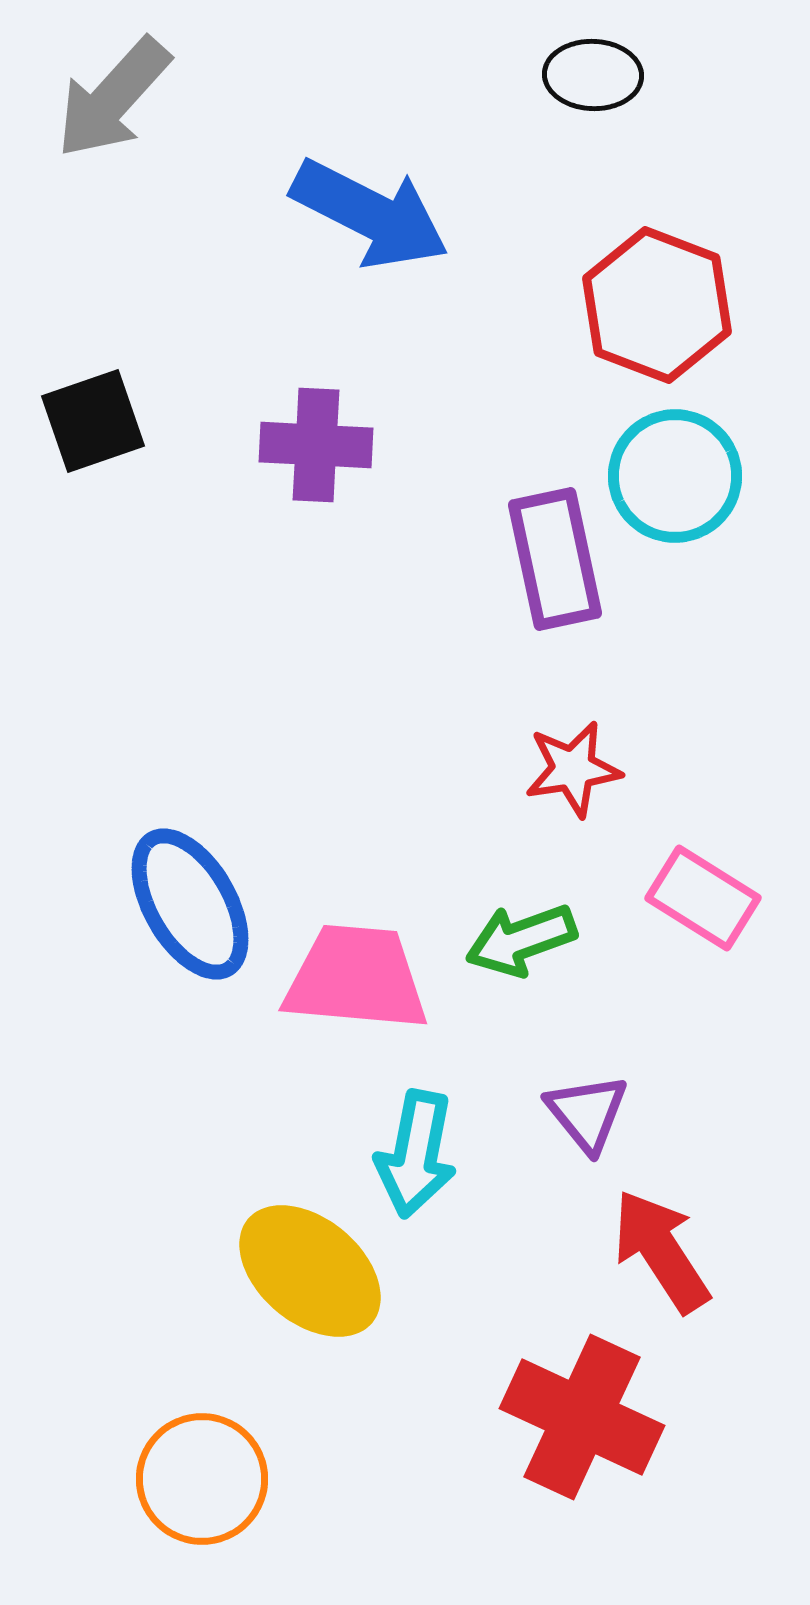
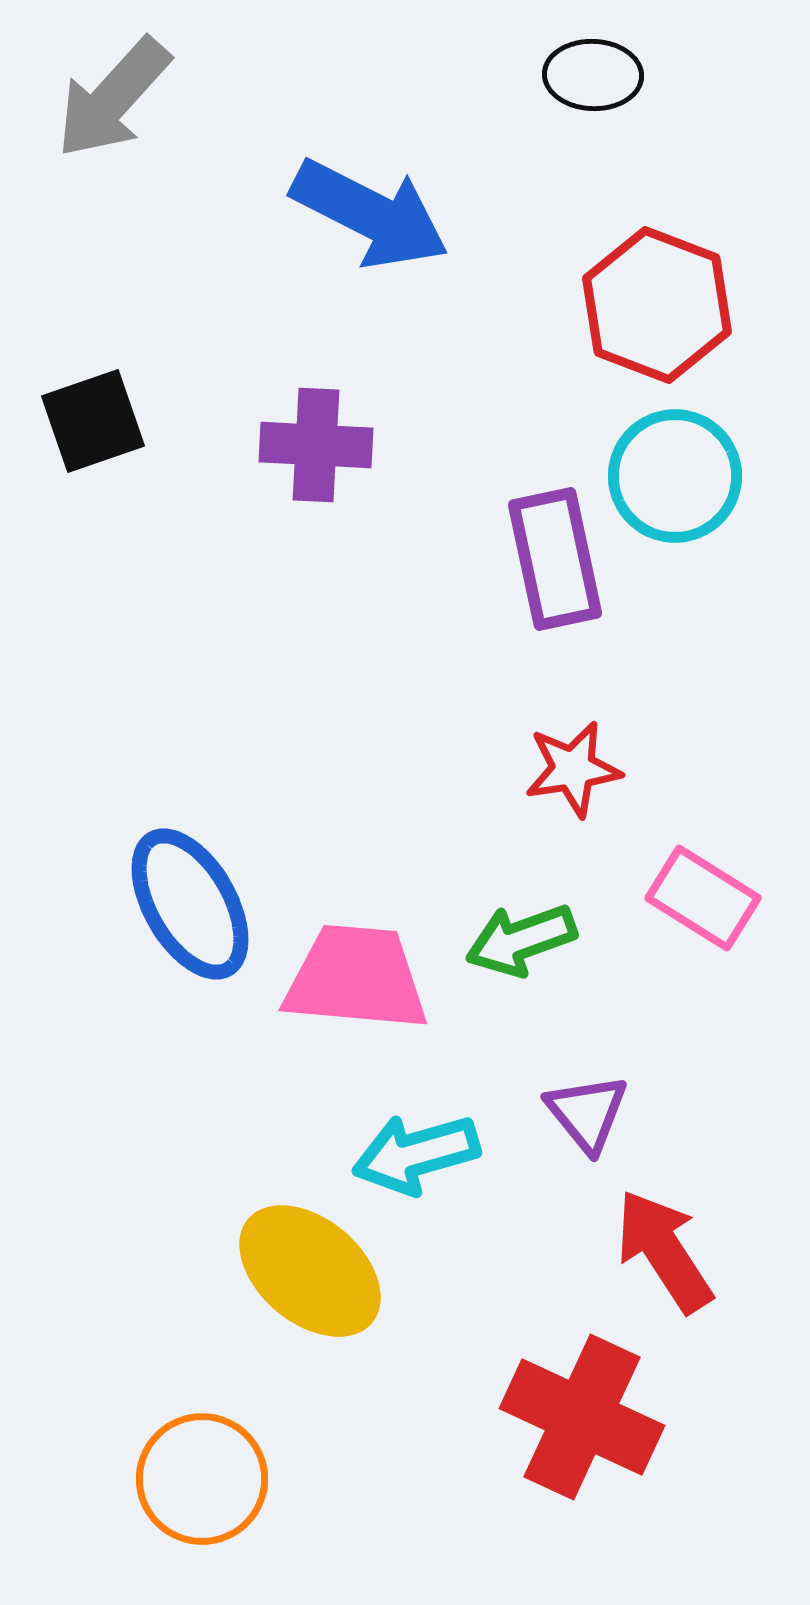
cyan arrow: rotated 63 degrees clockwise
red arrow: moved 3 px right
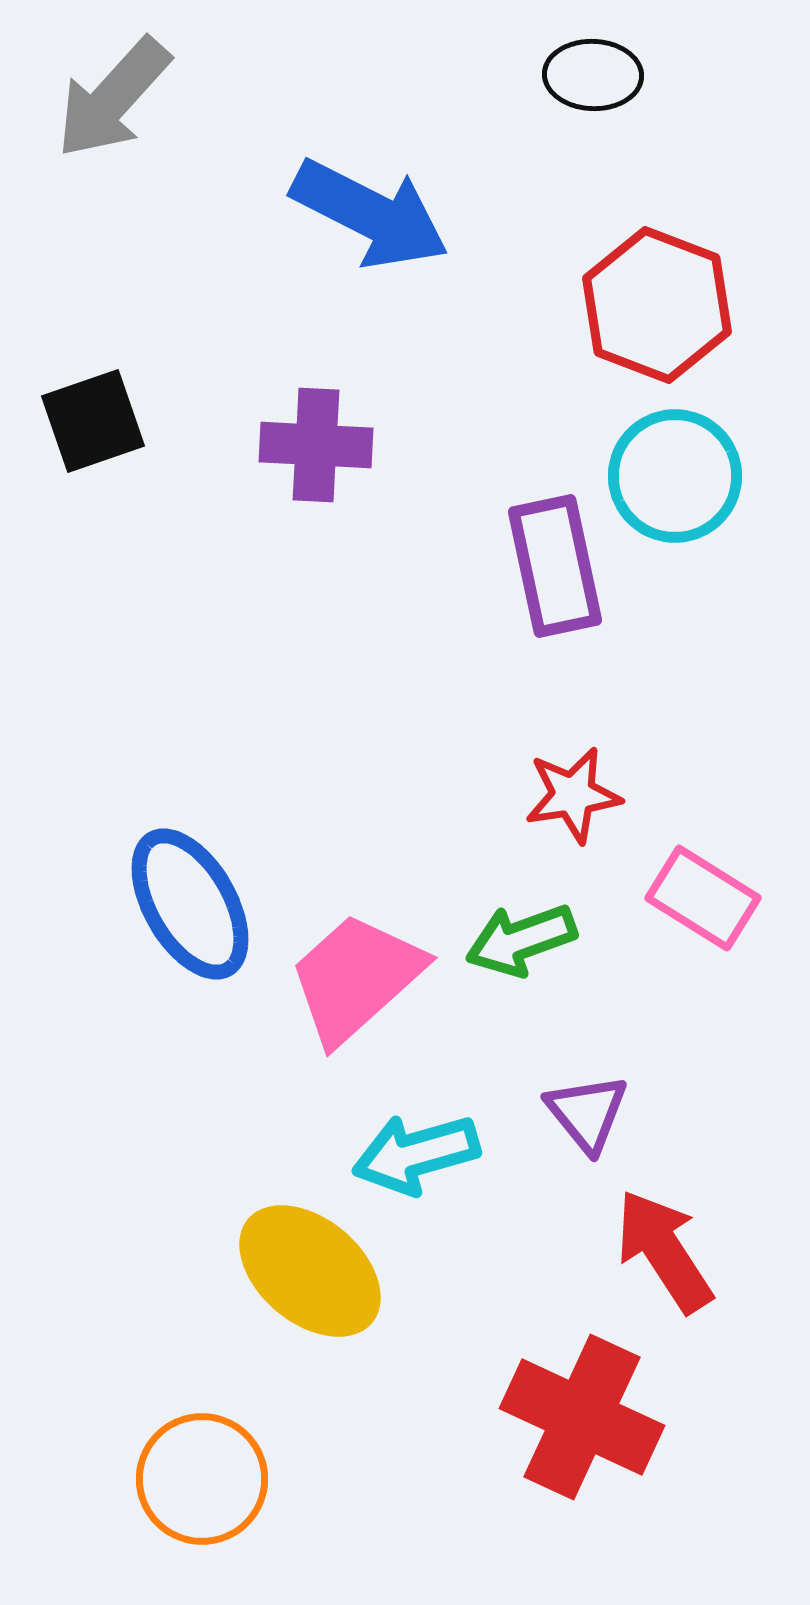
purple rectangle: moved 7 px down
red star: moved 26 px down
pink trapezoid: rotated 47 degrees counterclockwise
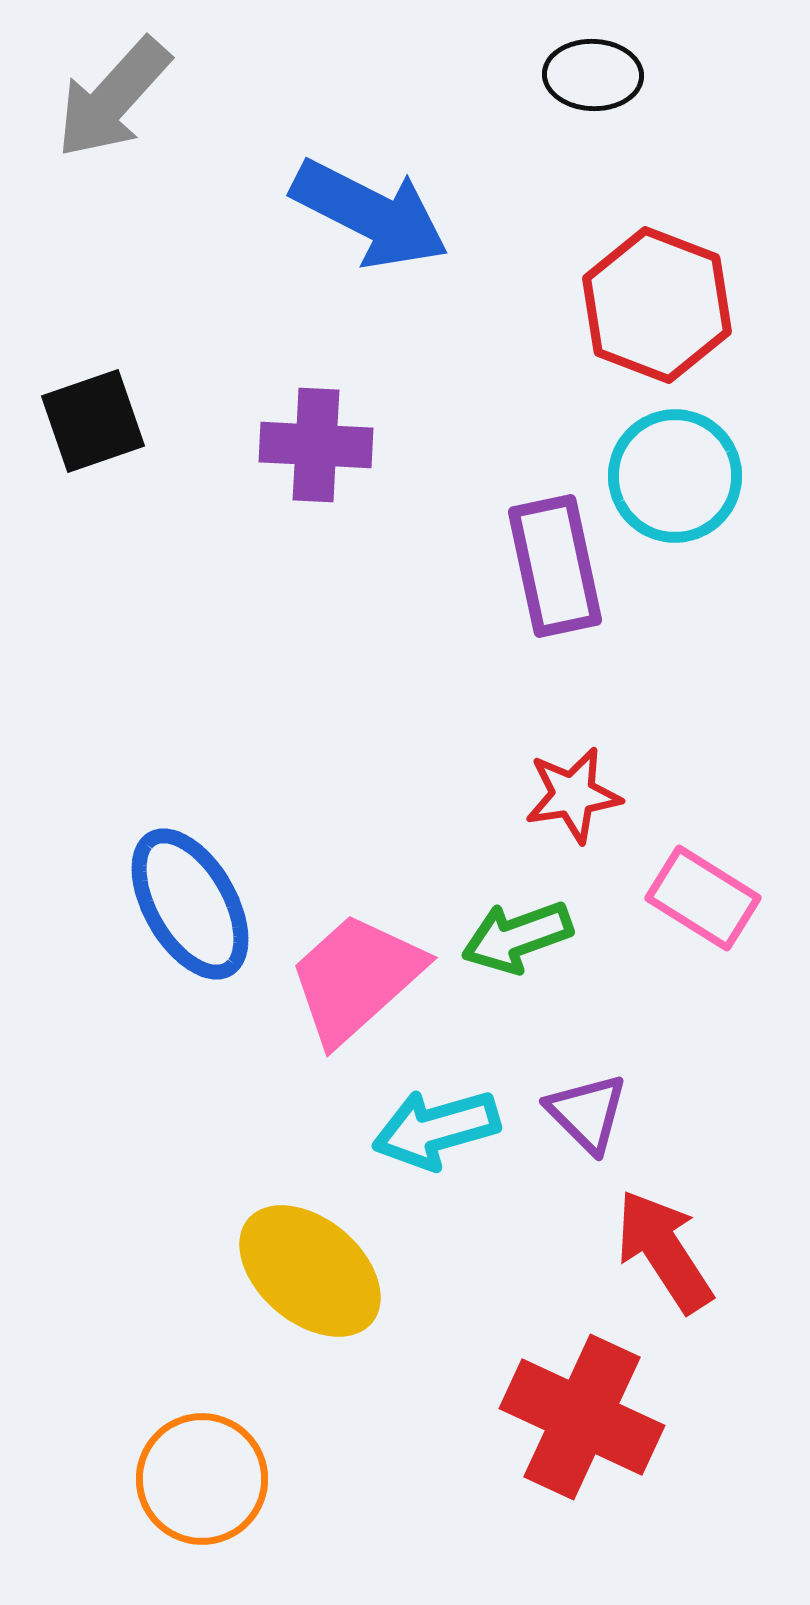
green arrow: moved 4 px left, 3 px up
purple triangle: rotated 6 degrees counterclockwise
cyan arrow: moved 20 px right, 25 px up
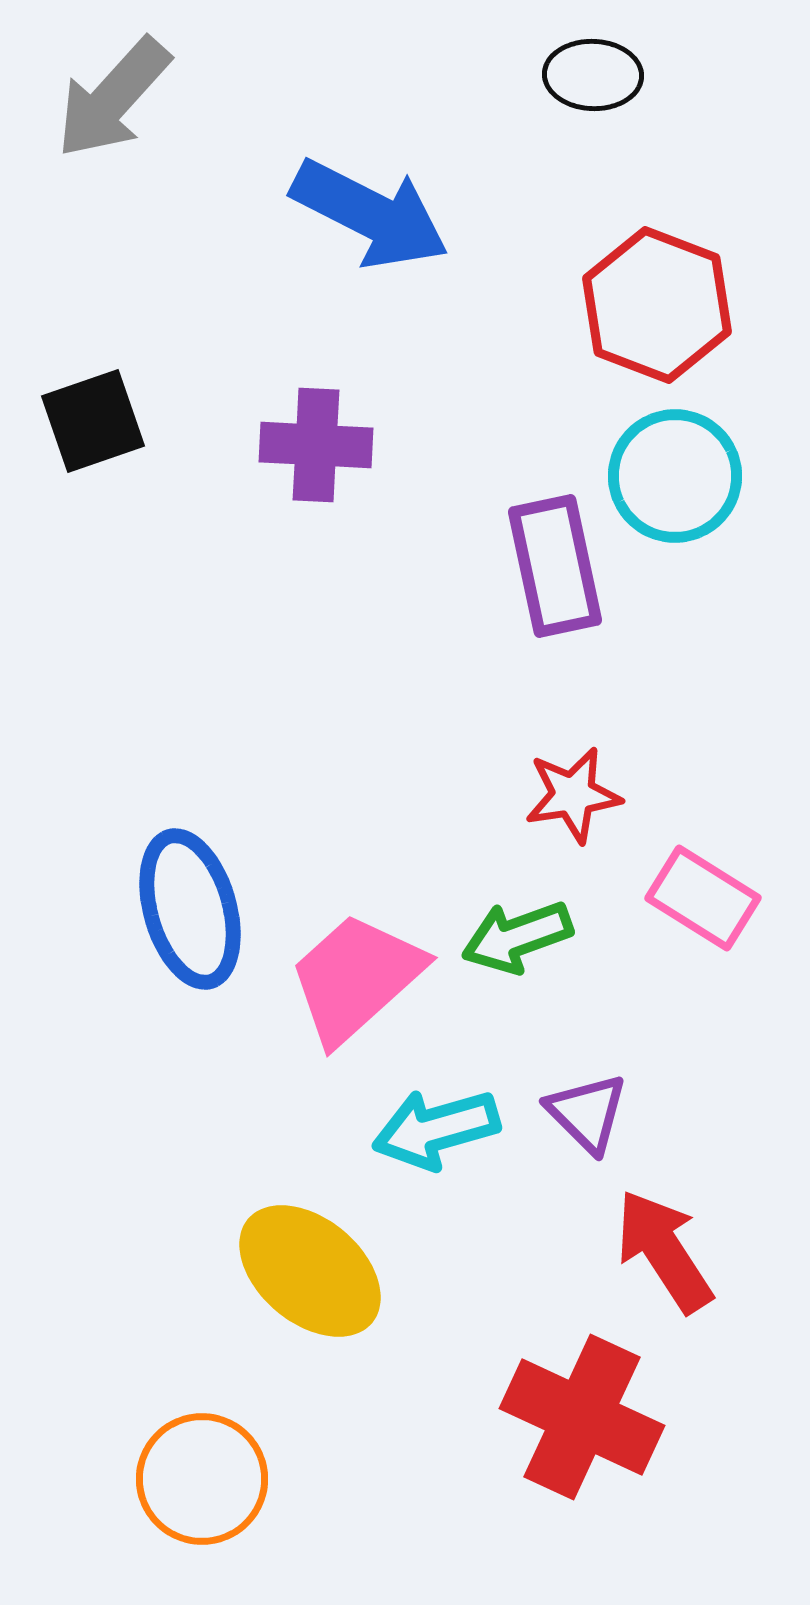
blue ellipse: moved 5 px down; rotated 14 degrees clockwise
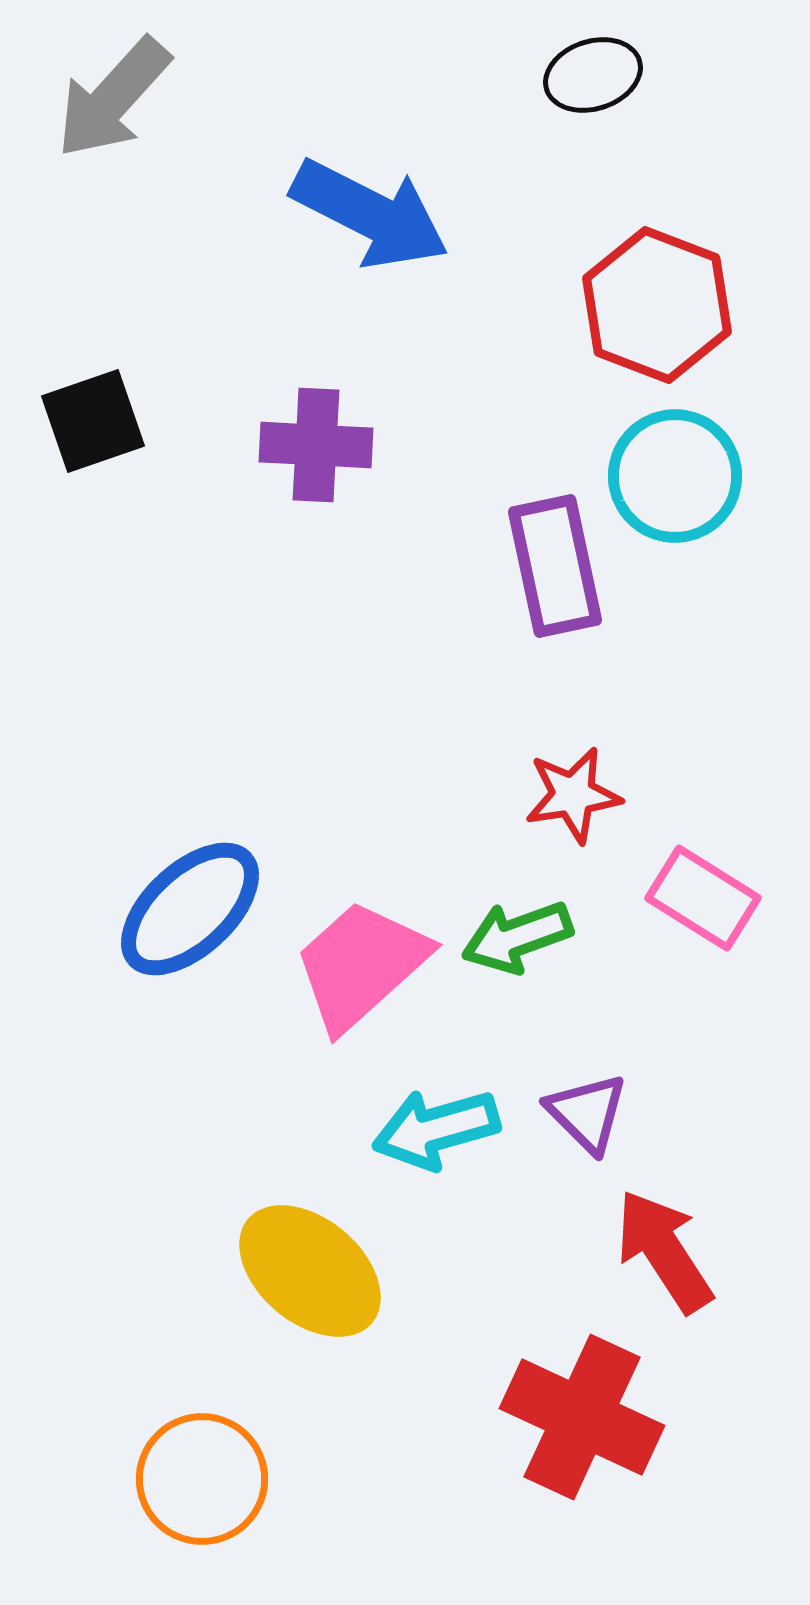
black ellipse: rotated 20 degrees counterclockwise
blue ellipse: rotated 63 degrees clockwise
pink trapezoid: moved 5 px right, 13 px up
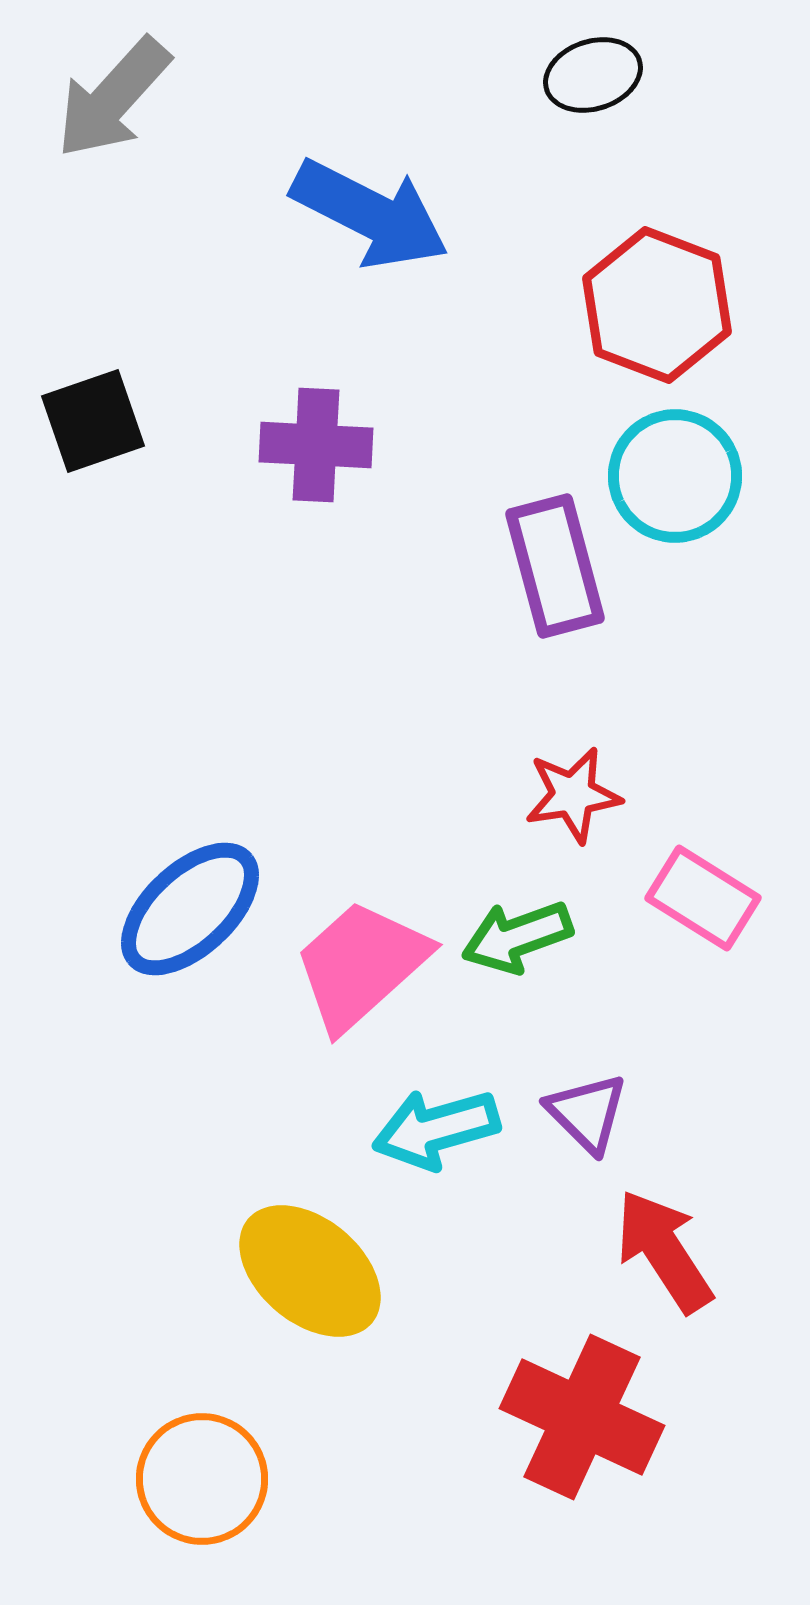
purple rectangle: rotated 3 degrees counterclockwise
